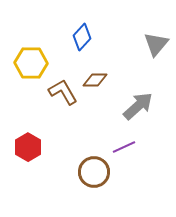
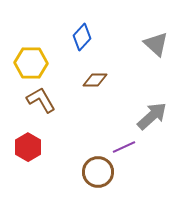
gray triangle: rotated 28 degrees counterclockwise
brown L-shape: moved 22 px left, 8 px down
gray arrow: moved 14 px right, 10 px down
brown circle: moved 4 px right
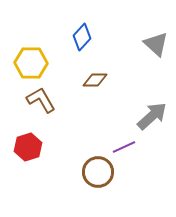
red hexagon: rotated 12 degrees clockwise
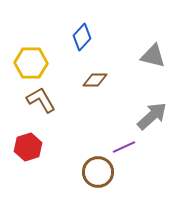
gray triangle: moved 3 px left, 12 px down; rotated 28 degrees counterclockwise
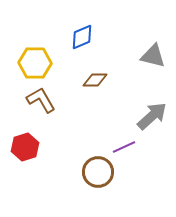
blue diamond: rotated 24 degrees clockwise
yellow hexagon: moved 4 px right
red hexagon: moved 3 px left
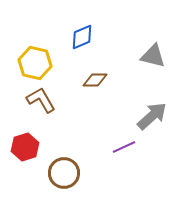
yellow hexagon: rotated 12 degrees clockwise
brown circle: moved 34 px left, 1 px down
